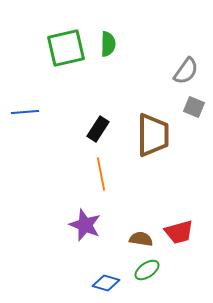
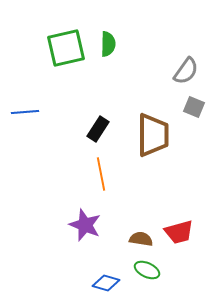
green ellipse: rotated 60 degrees clockwise
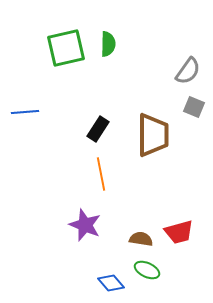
gray semicircle: moved 2 px right
blue diamond: moved 5 px right; rotated 32 degrees clockwise
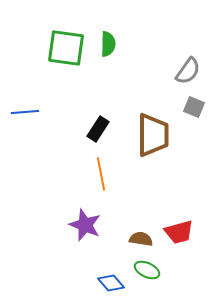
green square: rotated 21 degrees clockwise
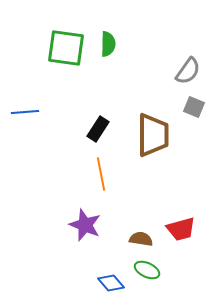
red trapezoid: moved 2 px right, 3 px up
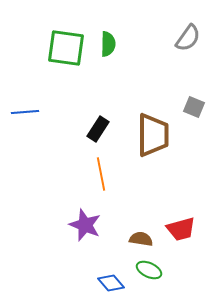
gray semicircle: moved 33 px up
green ellipse: moved 2 px right
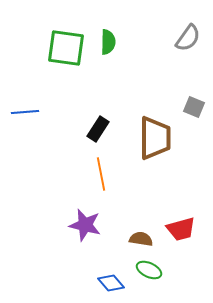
green semicircle: moved 2 px up
brown trapezoid: moved 2 px right, 3 px down
purple star: rotated 8 degrees counterclockwise
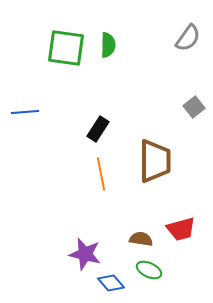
green semicircle: moved 3 px down
gray square: rotated 30 degrees clockwise
brown trapezoid: moved 23 px down
purple star: moved 29 px down
